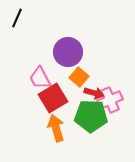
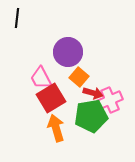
black line: rotated 18 degrees counterclockwise
pink trapezoid: moved 1 px right
red arrow: moved 1 px left
red square: moved 2 px left
green pentagon: rotated 12 degrees counterclockwise
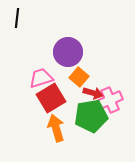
pink trapezoid: rotated 100 degrees clockwise
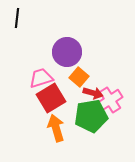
purple circle: moved 1 px left
pink cross: rotated 10 degrees counterclockwise
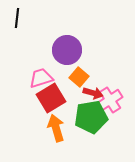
purple circle: moved 2 px up
green pentagon: moved 1 px down
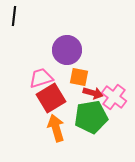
black line: moved 3 px left, 2 px up
orange square: rotated 30 degrees counterclockwise
pink cross: moved 4 px right, 3 px up; rotated 20 degrees counterclockwise
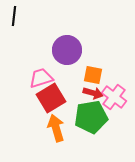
orange square: moved 14 px right, 2 px up
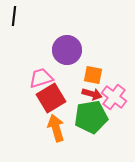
red arrow: moved 1 px left, 1 px down
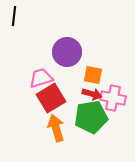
purple circle: moved 2 px down
pink cross: moved 1 px left, 1 px down; rotated 25 degrees counterclockwise
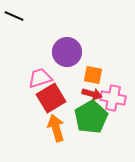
black line: rotated 72 degrees counterclockwise
pink trapezoid: moved 1 px left
green pentagon: rotated 20 degrees counterclockwise
